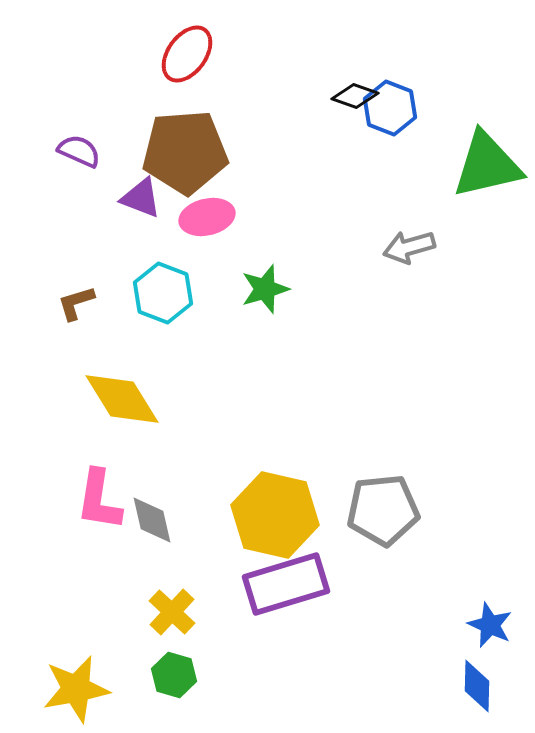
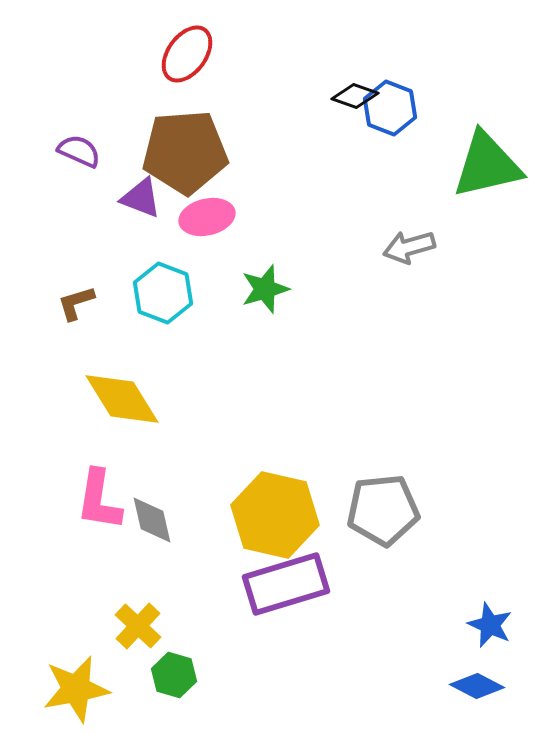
yellow cross: moved 34 px left, 14 px down
blue diamond: rotated 64 degrees counterclockwise
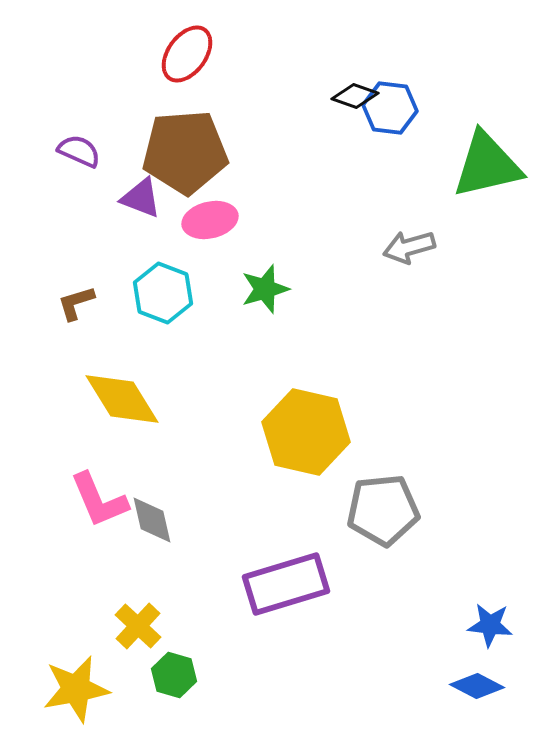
blue hexagon: rotated 14 degrees counterclockwise
pink ellipse: moved 3 px right, 3 px down
pink L-shape: rotated 32 degrees counterclockwise
yellow hexagon: moved 31 px right, 83 px up
blue star: rotated 18 degrees counterclockwise
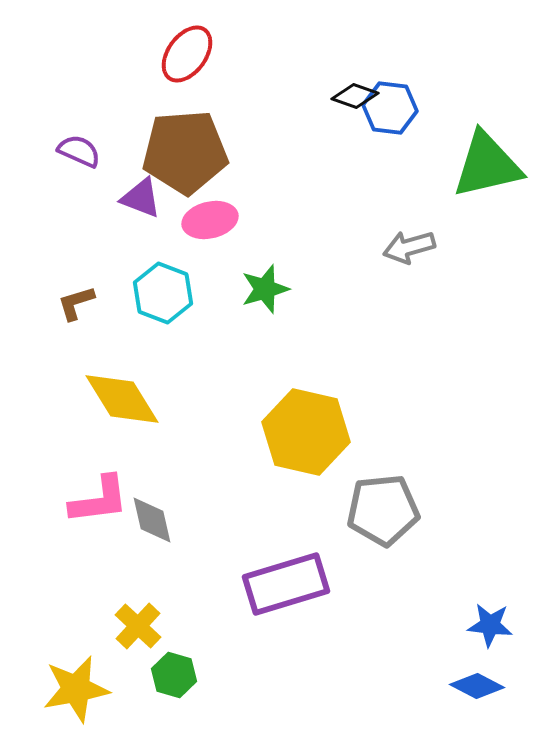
pink L-shape: rotated 74 degrees counterclockwise
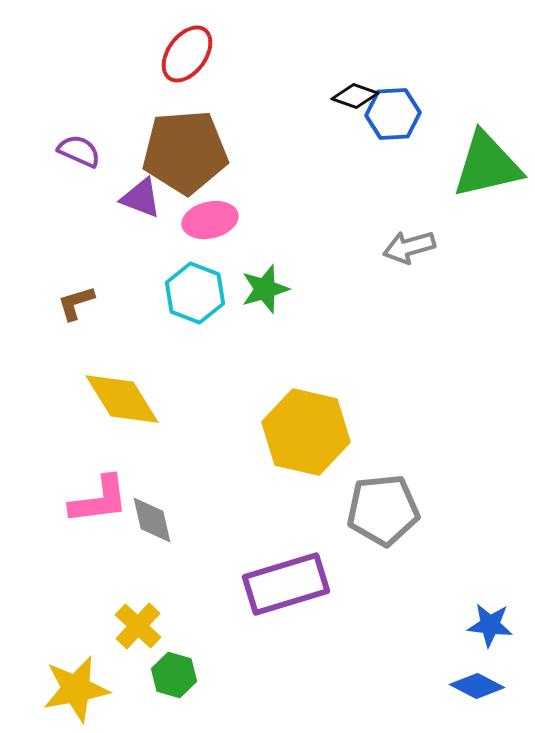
blue hexagon: moved 3 px right, 6 px down; rotated 10 degrees counterclockwise
cyan hexagon: moved 32 px right
